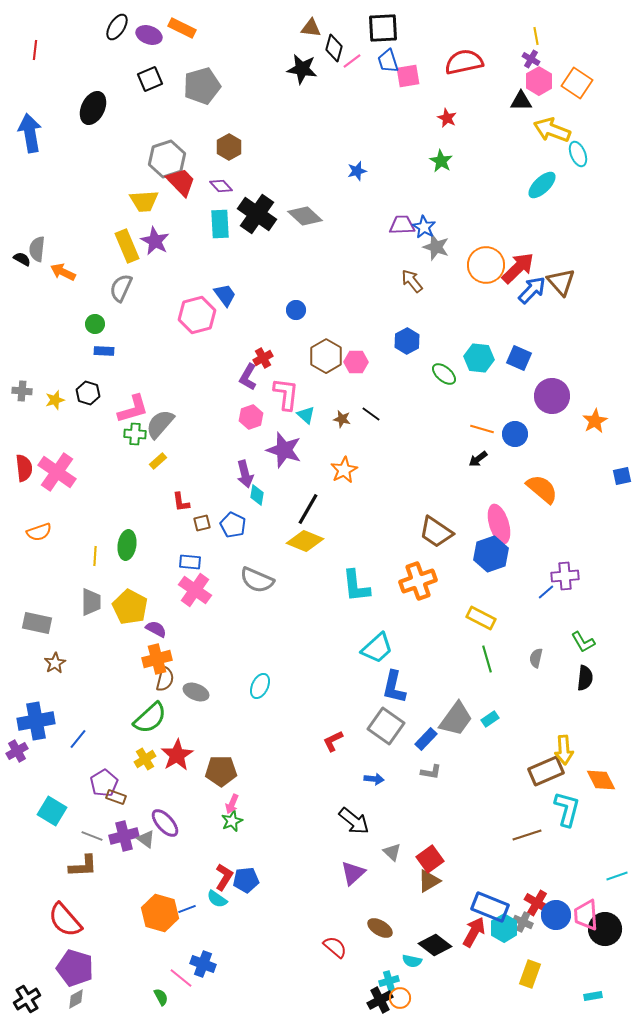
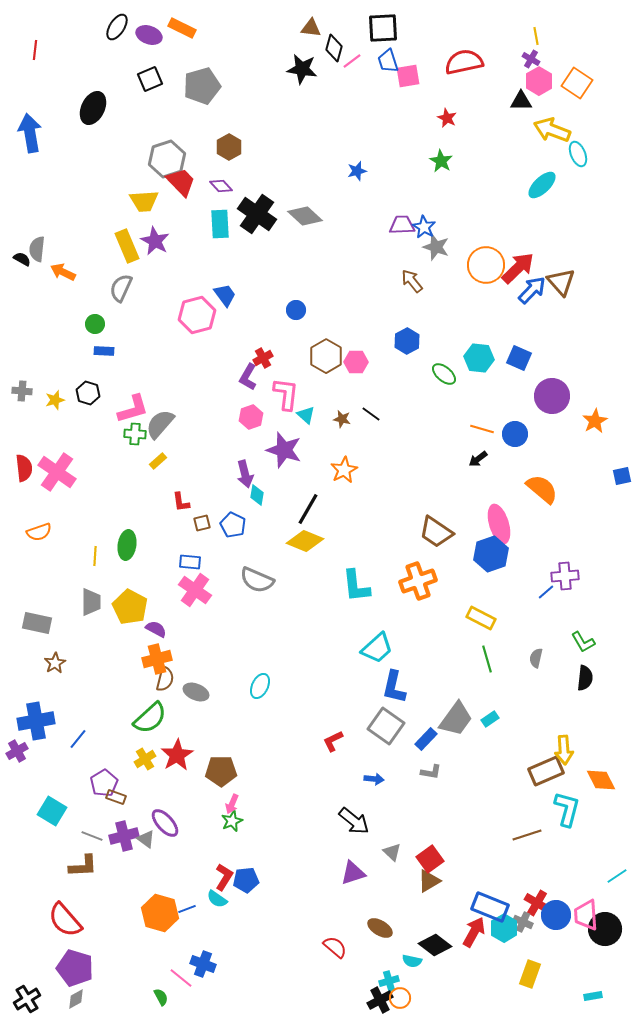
purple triangle at (353, 873): rotated 24 degrees clockwise
cyan line at (617, 876): rotated 15 degrees counterclockwise
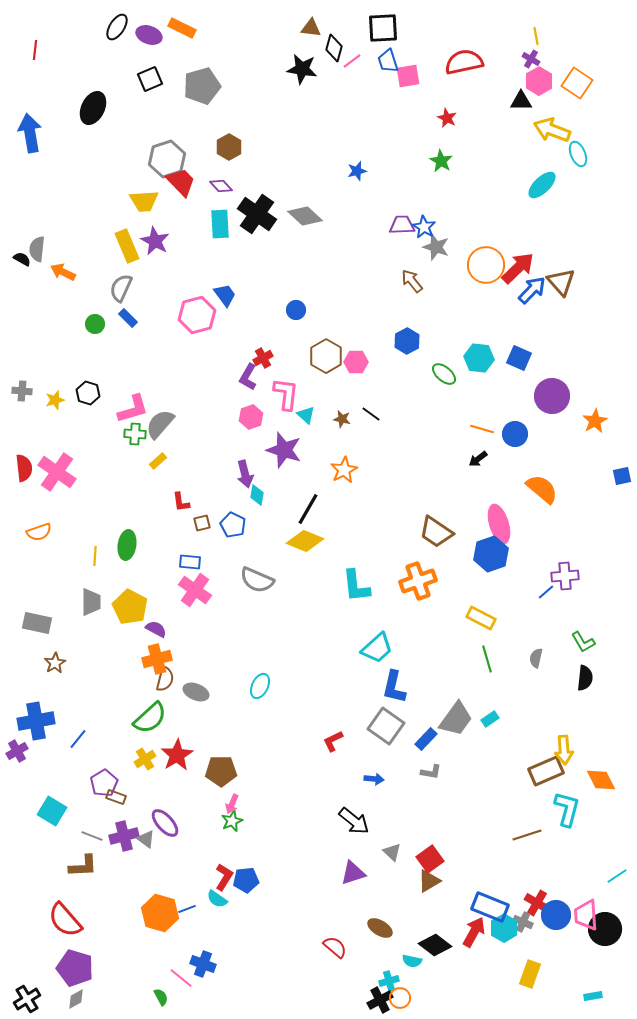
blue rectangle at (104, 351): moved 24 px right, 33 px up; rotated 42 degrees clockwise
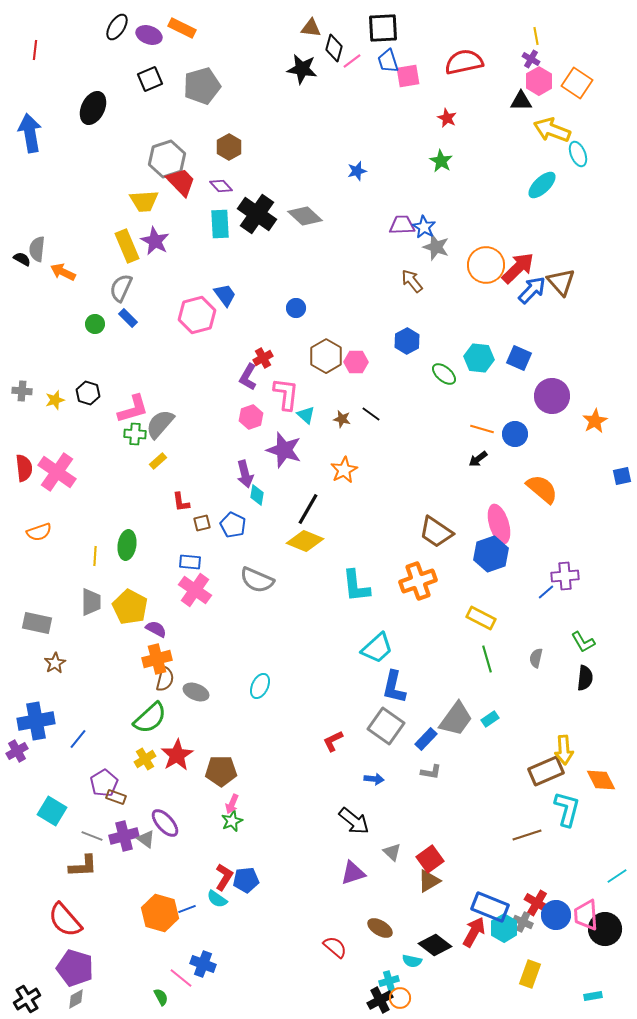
blue circle at (296, 310): moved 2 px up
